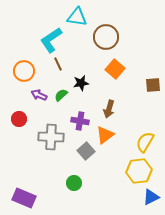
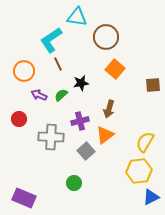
purple cross: rotated 24 degrees counterclockwise
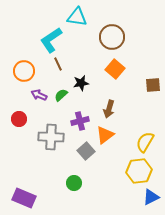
brown circle: moved 6 px right
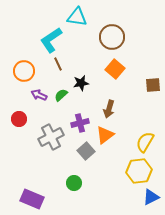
purple cross: moved 2 px down
gray cross: rotated 30 degrees counterclockwise
purple rectangle: moved 8 px right, 1 px down
